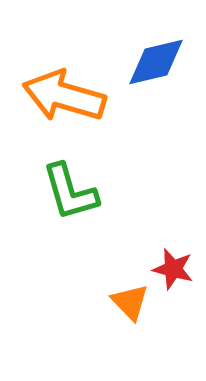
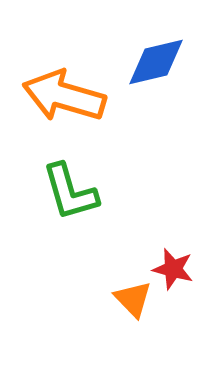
orange triangle: moved 3 px right, 3 px up
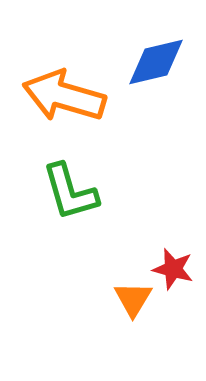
orange triangle: rotated 15 degrees clockwise
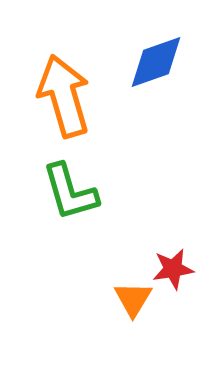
blue diamond: rotated 6 degrees counterclockwise
orange arrow: rotated 58 degrees clockwise
red star: rotated 24 degrees counterclockwise
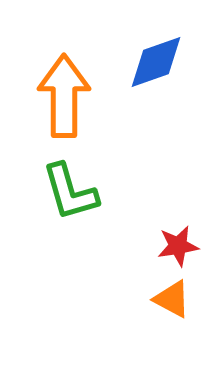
orange arrow: rotated 16 degrees clockwise
red star: moved 5 px right, 23 px up
orange triangle: moved 39 px right; rotated 33 degrees counterclockwise
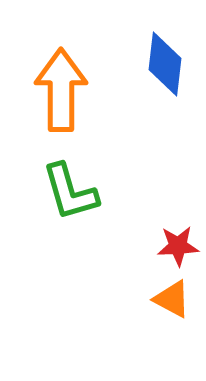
blue diamond: moved 9 px right, 2 px down; rotated 64 degrees counterclockwise
orange arrow: moved 3 px left, 6 px up
red star: rotated 6 degrees clockwise
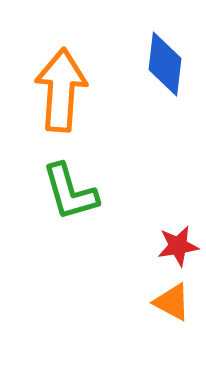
orange arrow: rotated 4 degrees clockwise
red star: rotated 6 degrees counterclockwise
orange triangle: moved 3 px down
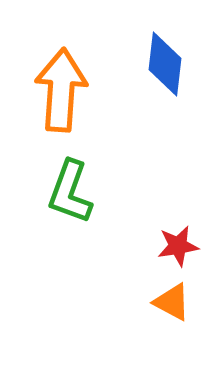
green L-shape: rotated 36 degrees clockwise
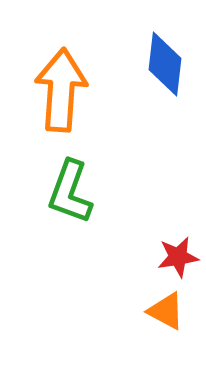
red star: moved 11 px down
orange triangle: moved 6 px left, 9 px down
